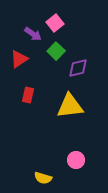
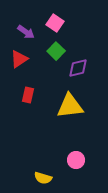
pink square: rotated 18 degrees counterclockwise
purple arrow: moved 7 px left, 2 px up
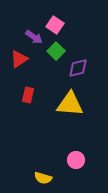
pink square: moved 2 px down
purple arrow: moved 8 px right, 5 px down
yellow triangle: moved 2 px up; rotated 12 degrees clockwise
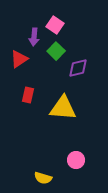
purple arrow: rotated 60 degrees clockwise
yellow triangle: moved 7 px left, 4 px down
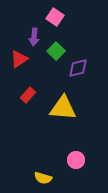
pink square: moved 8 px up
red rectangle: rotated 28 degrees clockwise
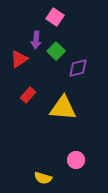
purple arrow: moved 2 px right, 3 px down
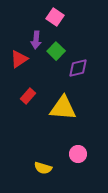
red rectangle: moved 1 px down
pink circle: moved 2 px right, 6 px up
yellow semicircle: moved 10 px up
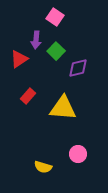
yellow semicircle: moved 1 px up
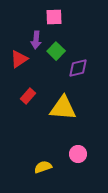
pink square: moved 1 px left; rotated 36 degrees counterclockwise
yellow semicircle: rotated 144 degrees clockwise
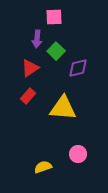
purple arrow: moved 1 px right, 1 px up
red triangle: moved 11 px right, 9 px down
